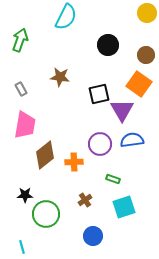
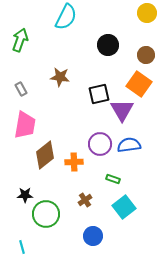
blue semicircle: moved 3 px left, 5 px down
cyan square: rotated 20 degrees counterclockwise
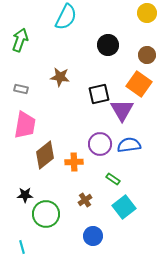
brown circle: moved 1 px right
gray rectangle: rotated 48 degrees counterclockwise
green rectangle: rotated 16 degrees clockwise
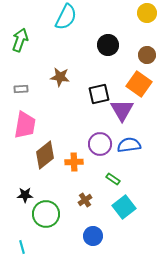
gray rectangle: rotated 16 degrees counterclockwise
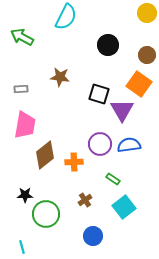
green arrow: moved 2 px right, 3 px up; rotated 80 degrees counterclockwise
black square: rotated 30 degrees clockwise
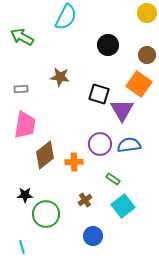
cyan square: moved 1 px left, 1 px up
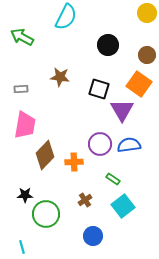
black square: moved 5 px up
brown diamond: rotated 8 degrees counterclockwise
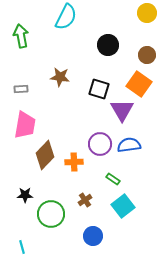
green arrow: moved 1 px left, 1 px up; rotated 50 degrees clockwise
green circle: moved 5 px right
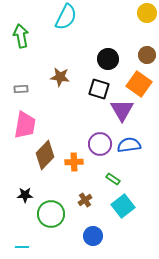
black circle: moved 14 px down
cyan line: rotated 72 degrees counterclockwise
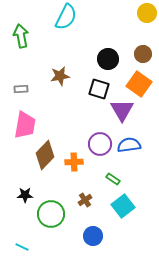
brown circle: moved 4 px left, 1 px up
brown star: moved 1 px up; rotated 18 degrees counterclockwise
cyan line: rotated 24 degrees clockwise
